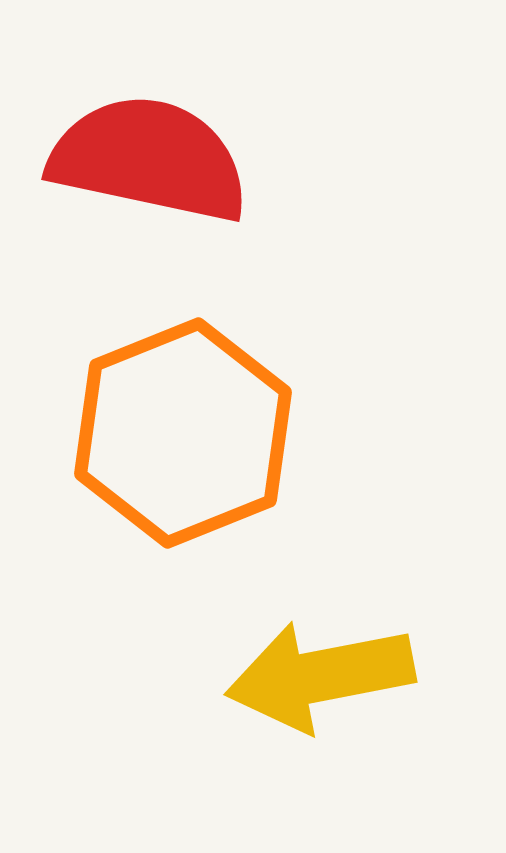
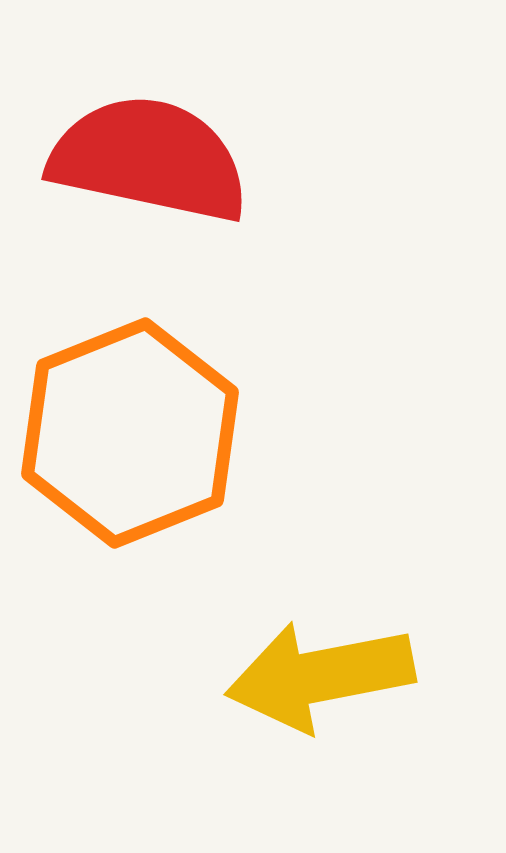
orange hexagon: moved 53 px left
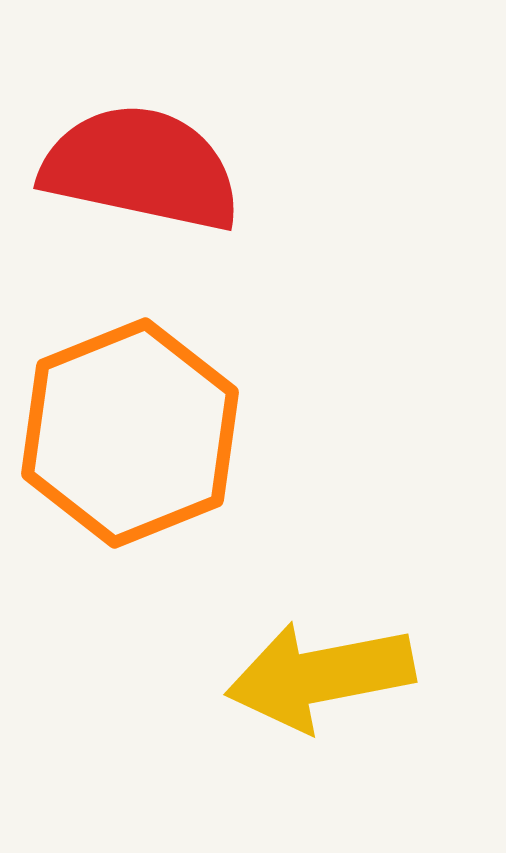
red semicircle: moved 8 px left, 9 px down
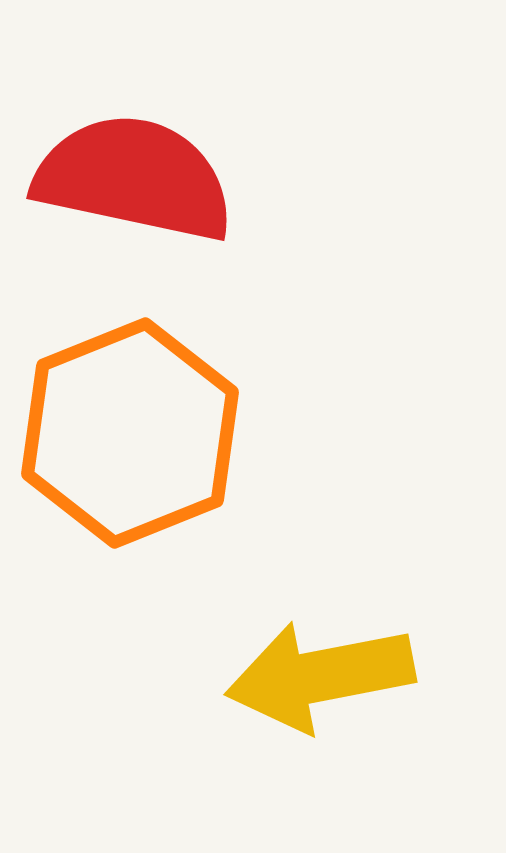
red semicircle: moved 7 px left, 10 px down
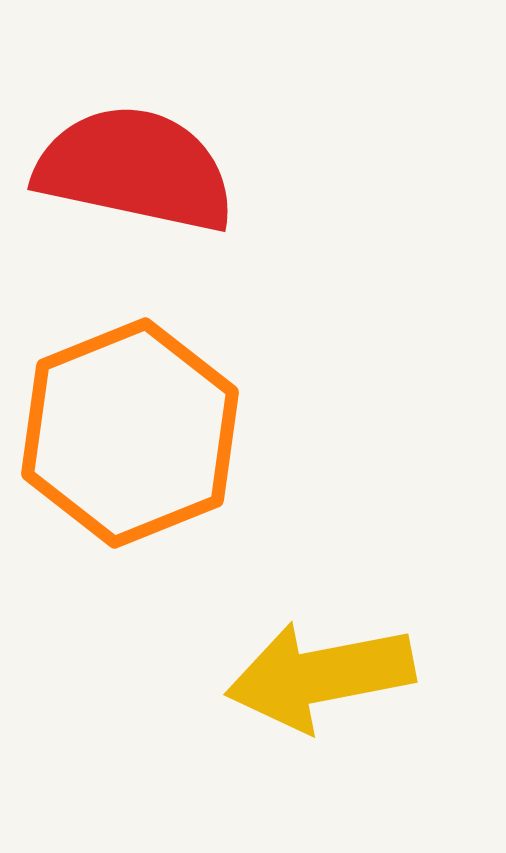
red semicircle: moved 1 px right, 9 px up
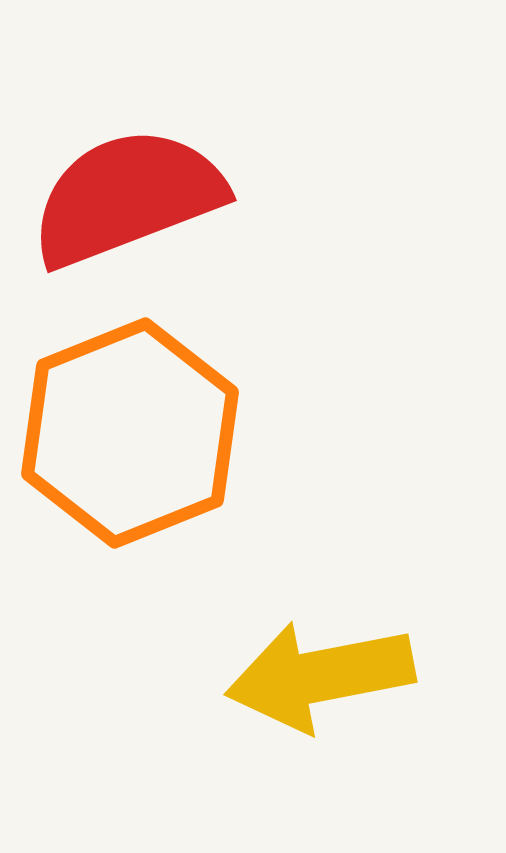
red semicircle: moved 8 px left, 28 px down; rotated 33 degrees counterclockwise
